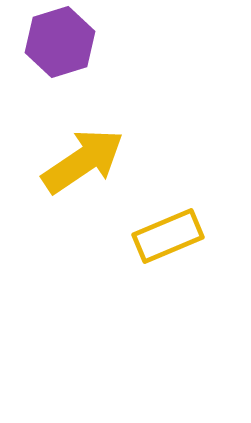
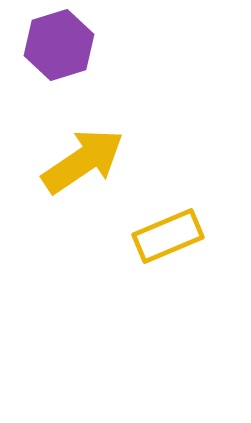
purple hexagon: moved 1 px left, 3 px down
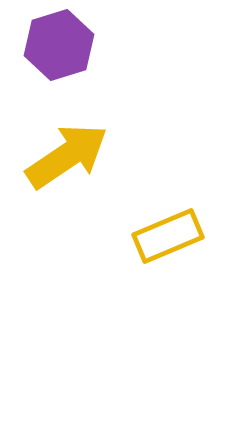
yellow arrow: moved 16 px left, 5 px up
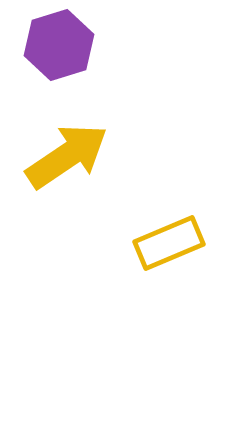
yellow rectangle: moved 1 px right, 7 px down
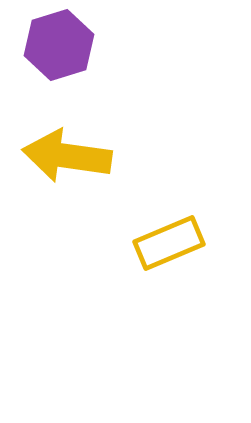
yellow arrow: rotated 138 degrees counterclockwise
